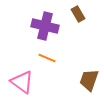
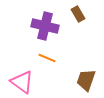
brown trapezoid: moved 3 px left
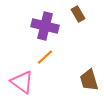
orange line: moved 2 px left, 1 px up; rotated 66 degrees counterclockwise
brown trapezoid: moved 3 px right; rotated 35 degrees counterclockwise
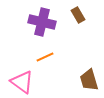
brown rectangle: moved 1 px down
purple cross: moved 3 px left, 4 px up
orange line: rotated 18 degrees clockwise
